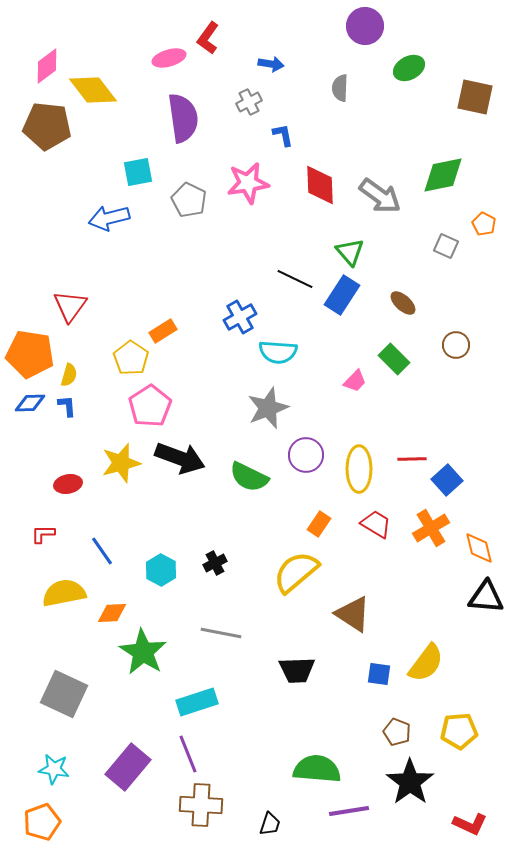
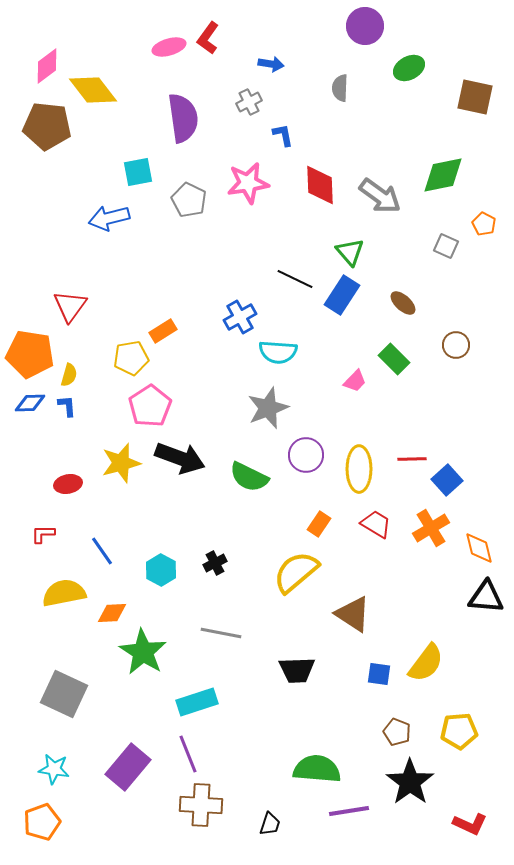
pink ellipse at (169, 58): moved 11 px up
yellow pentagon at (131, 358): rotated 28 degrees clockwise
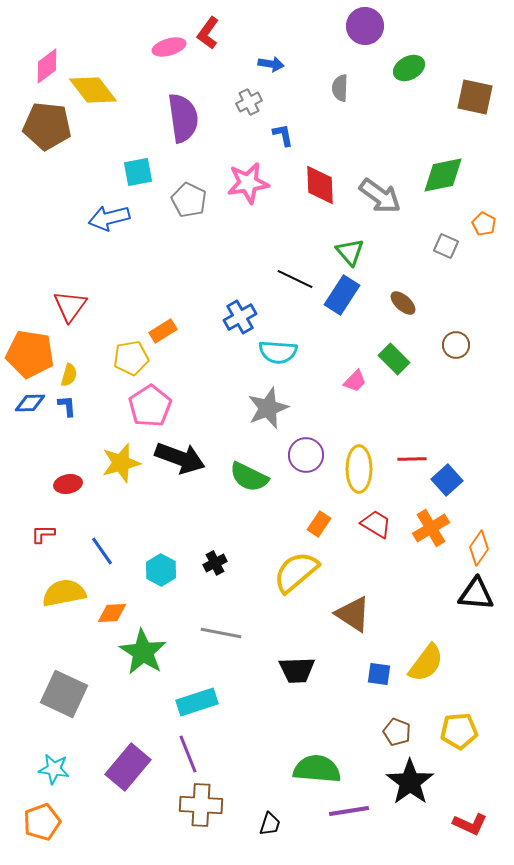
red L-shape at (208, 38): moved 5 px up
orange diamond at (479, 548): rotated 48 degrees clockwise
black triangle at (486, 597): moved 10 px left, 3 px up
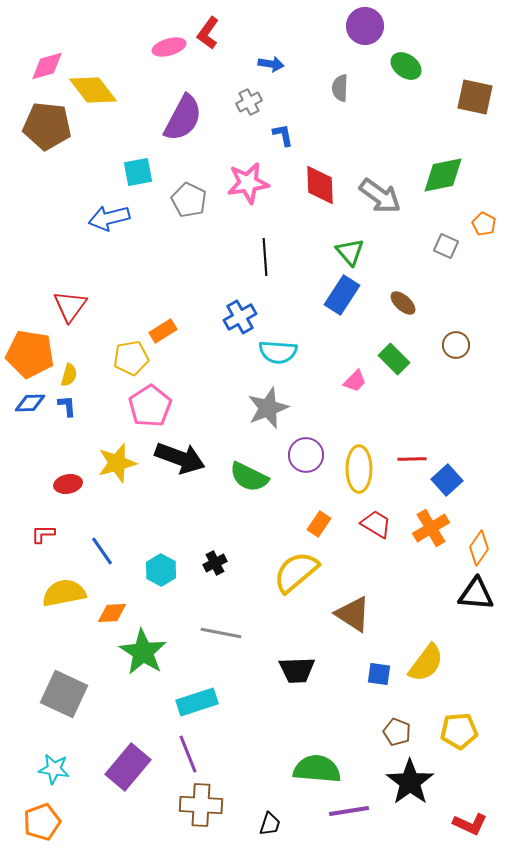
pink diamond at (47, 66): rotated 21 degrees clockwise
green ellipse at (409, 68): moved 3 px left, 2 px up; rotated 64 degrees clockwise
purple semicircle at (183, 118): rotated 36 degrees clockwise
black line at (295, 279): moved 30 px left, 22 px up; rotated 60 degrees clockwise
yellow star at (121, 463): moved 4 px left
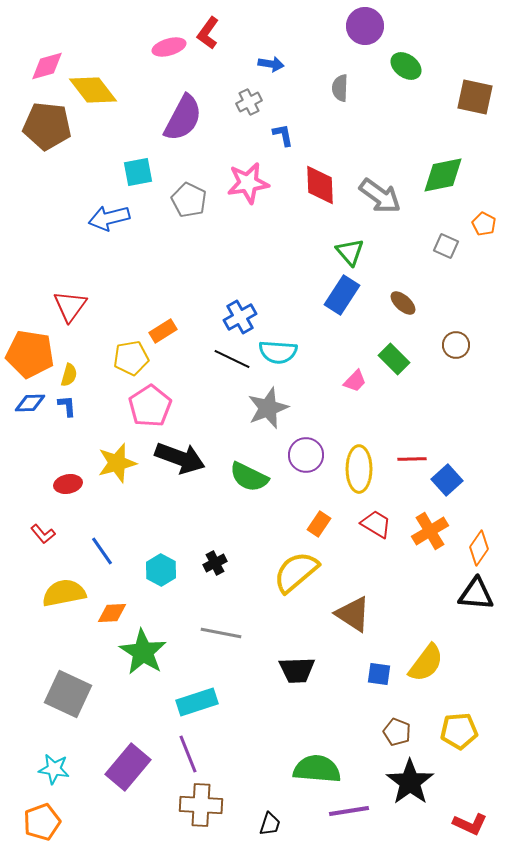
black line at (265, 257): moved 33 px left, 102 px down; rotated 60 degrees counterclockwise
orange cross at (431, 528): moved 1 px left, 3 px down
red L-shape at (43, 534): rotated 130 degrees counterclockwise
gray square at (64, 694): moved 4 px right
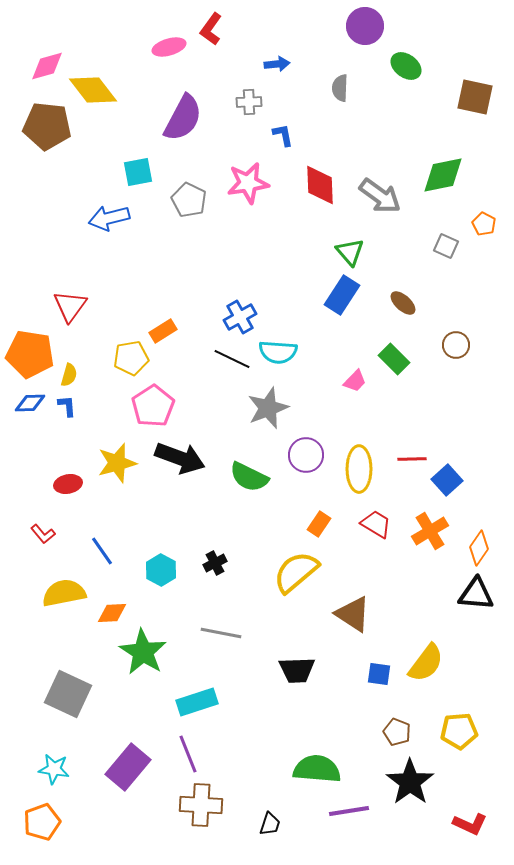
red L-shape at (208, 33): moved 3 px right, 4 px up
blue arrow at (271, 64): moved 6 px right; rotated 15 degrees counterclockwise
gray cross at (249, 102): rotated 25 degrees clockwise
pink pentagon at (150, 406): moved 3 px right
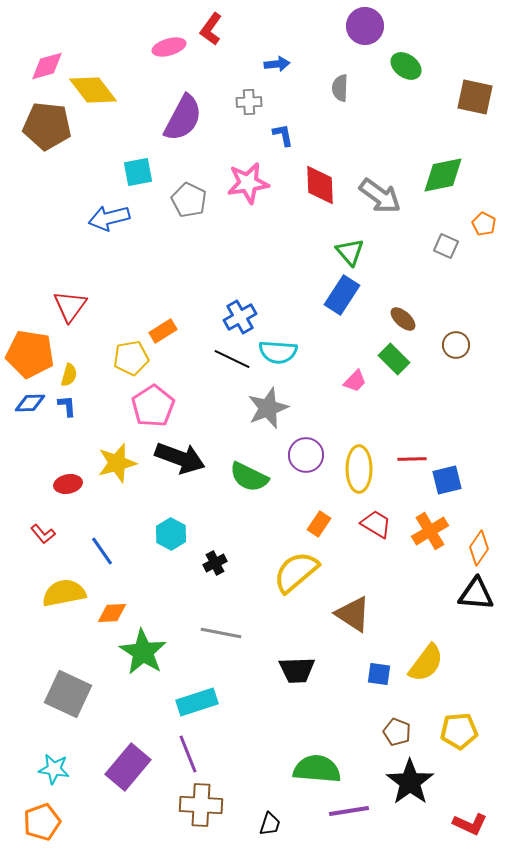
brown ellipse at (403, 303): moved 16 px down
blue square at (447, 480): rotated 28 degrees clockwise
cyan hexagon at (161, 570): moved 10 px right, 36 px up
